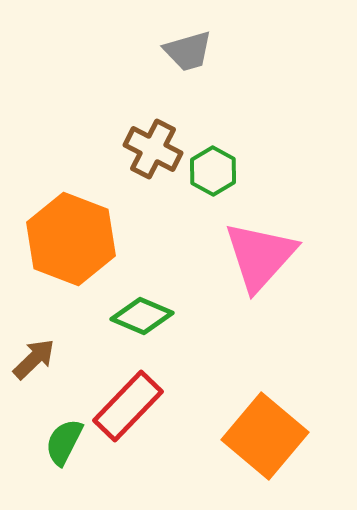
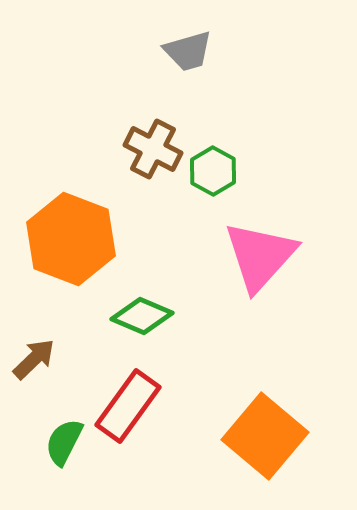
red rectangle: rotated 8 degrees counterclockwise
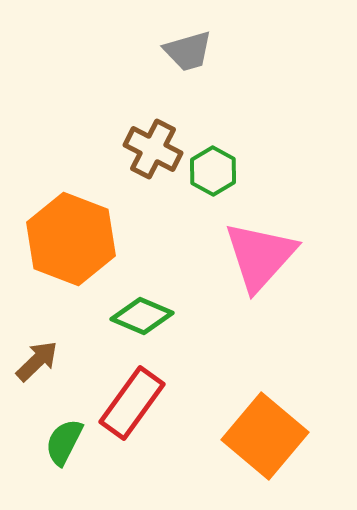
brown arrow: moved 3 px right, 2 px down
red rectangle: moved 4 px right, 3 px up
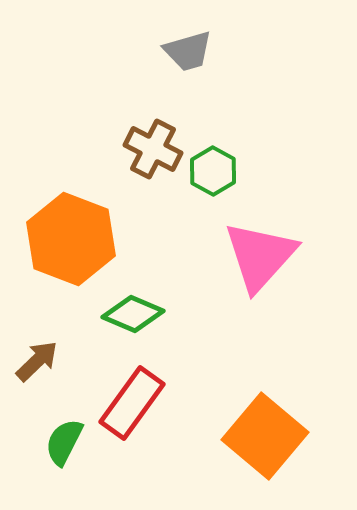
green diamond: moved 9 px left, 2 px up
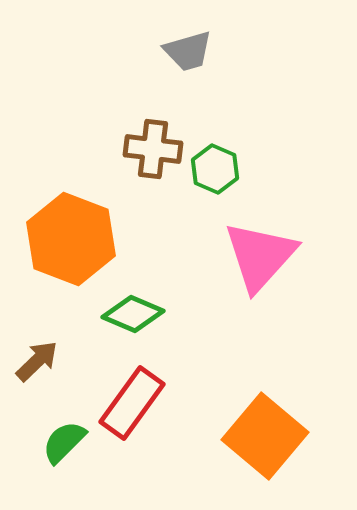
brown cross: rotated 20 degrees counterclockwise
green hexagon: moved 2 px right, 2 px up; rotated 6 degrees counterclockwise
green semicircle: rotated 18 degrees clockwise
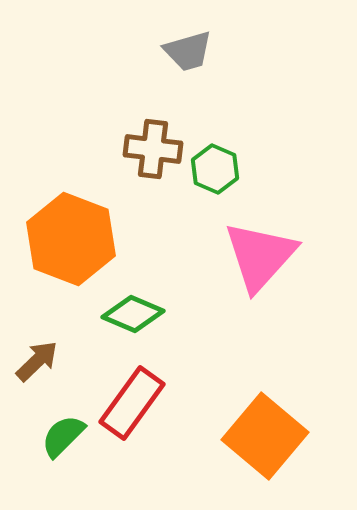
green semicircle: moved 1 px left, 6 px up
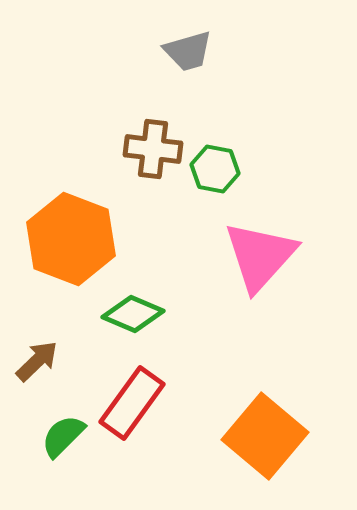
green hexagon: rotated 12 degrees counterclockwise
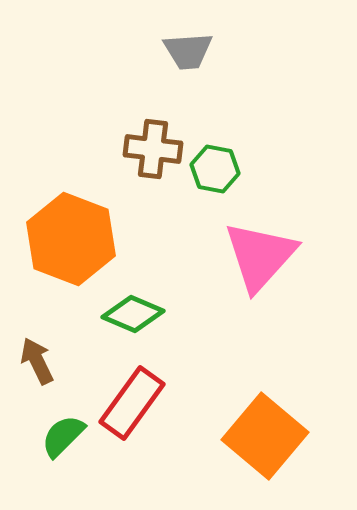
gray trapezoid: rotated 12 degrees clockwise
brown arrow: rotated 72 degrees counterclockwise
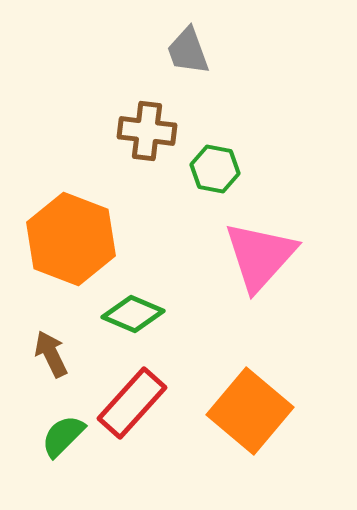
gray trapezoid: rotated 74 degrees clockwise
brown cross: moved 6 px left, 18 px up
brown arrow: moved 14 px right, 7 px up
red rectangle: rotated 6 degrees clockwise
orange square: moved 15 px left, 25 px up
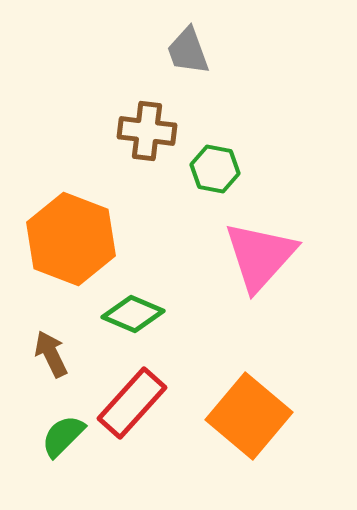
orange square: moved 1 px left, 5 px down
